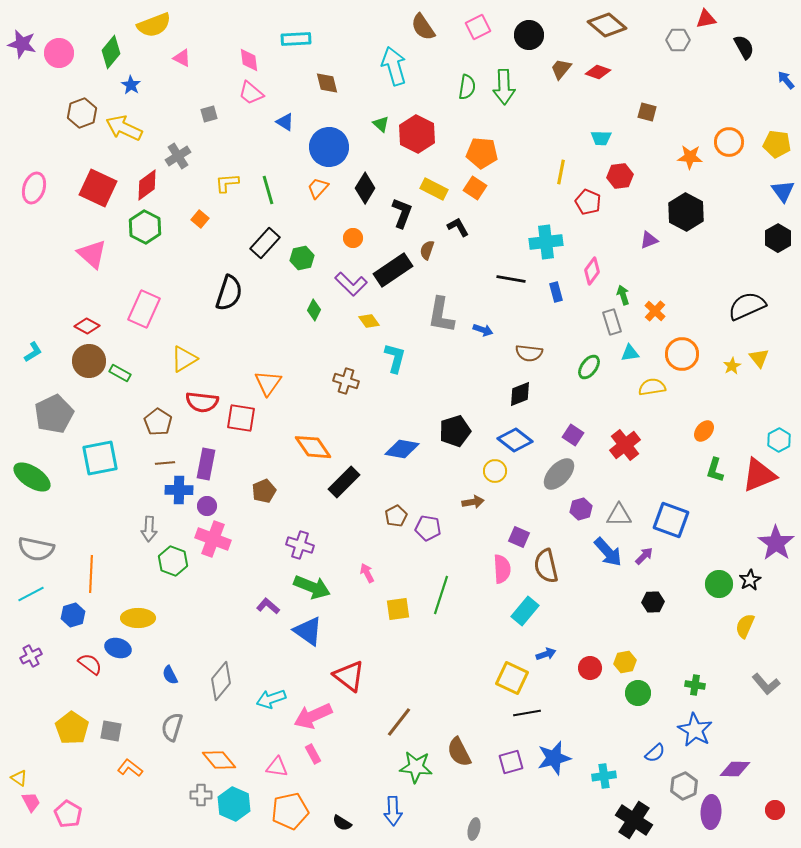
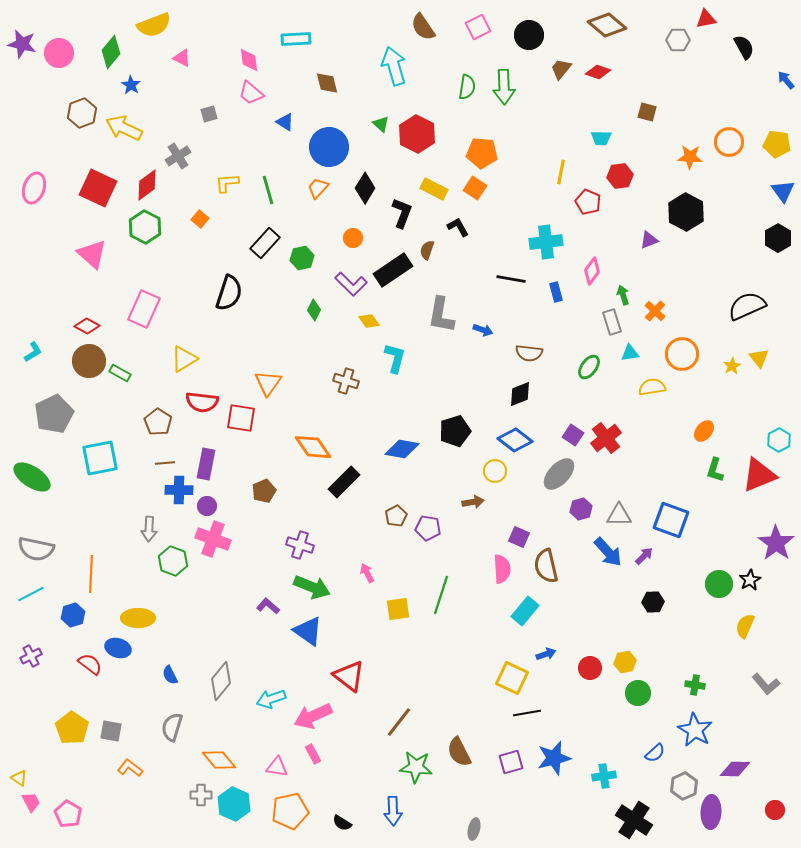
red cross at (625, 445): moved 19 px left, 7 px up
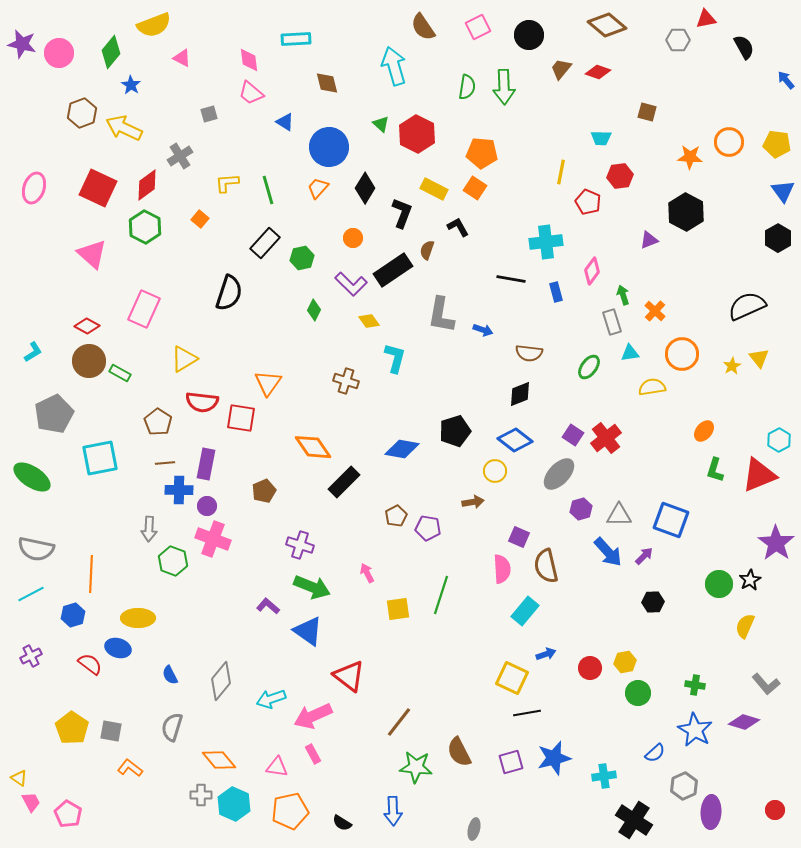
gray cross at (178, 156): moved 2 px right
purple diamond at (735, 769): moved 9 px right, 47 px up; rotated 16 degrees clockwise
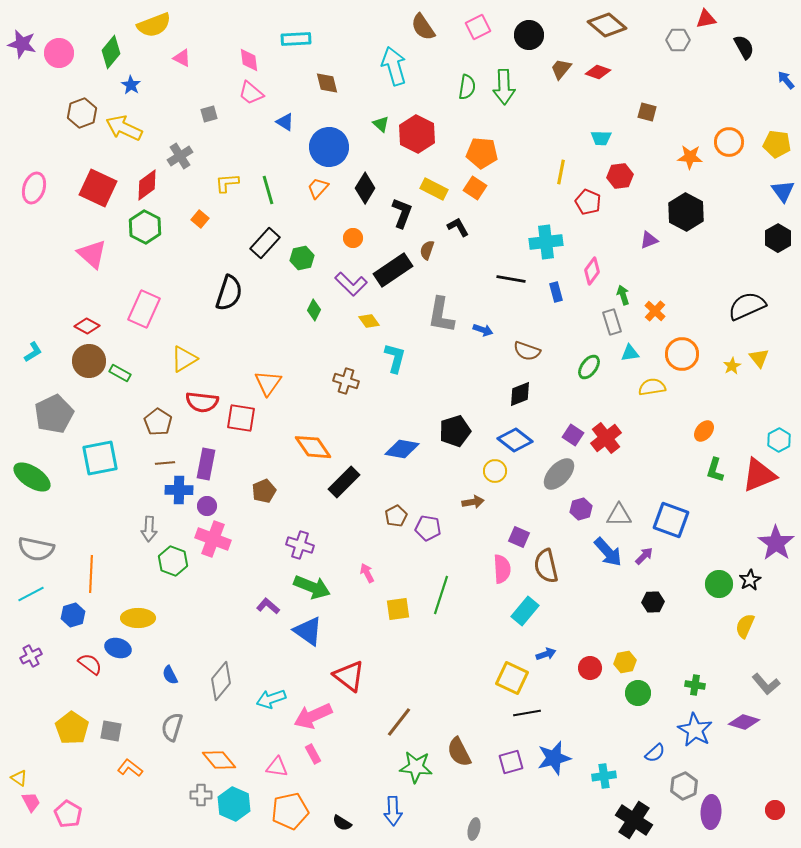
brown semicircle at (529, 353): moved 2 px left, 2 px up; rotated 12 degrees clockwise
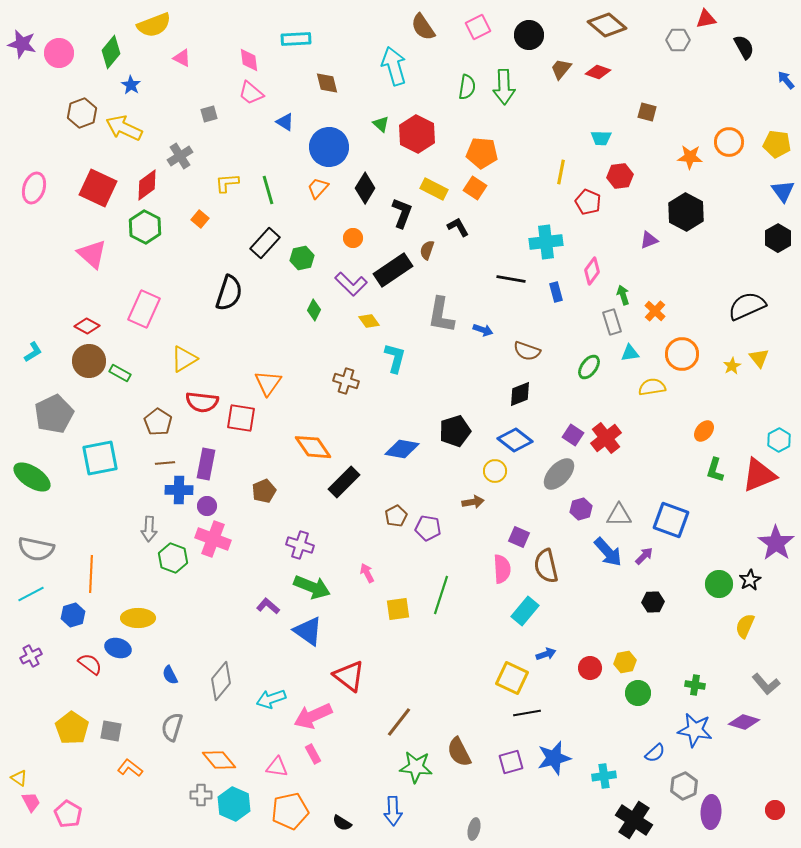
green hexagon at (173, 561): moved 3 px up
blue star at (695, 730): rotated 20 degrees counterclockwise
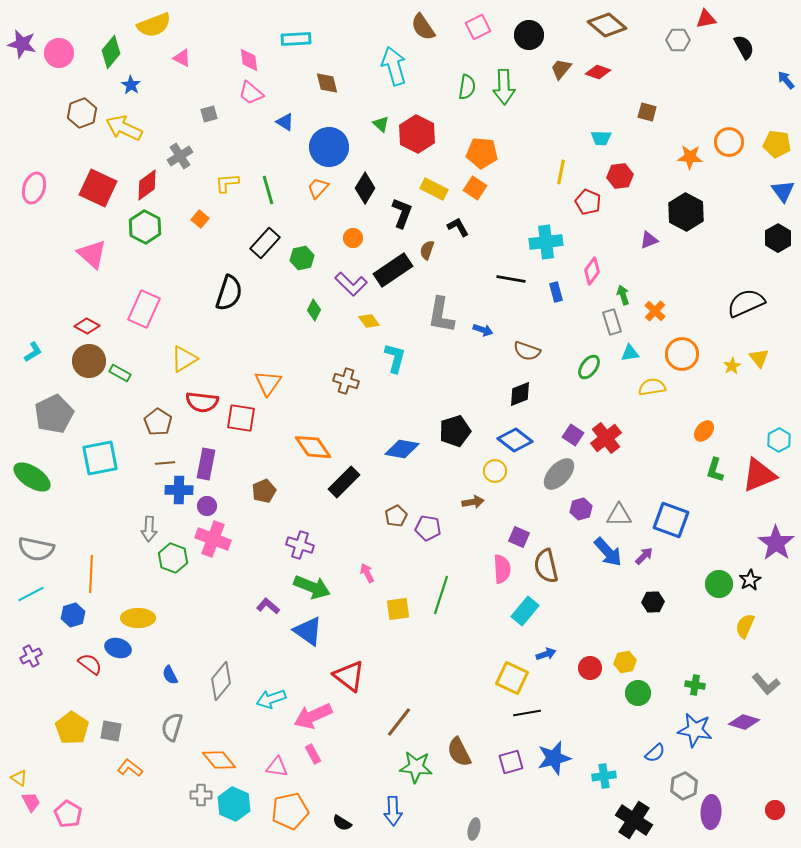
black semicircle at (747, 306): moved 1 px left, 3 px up
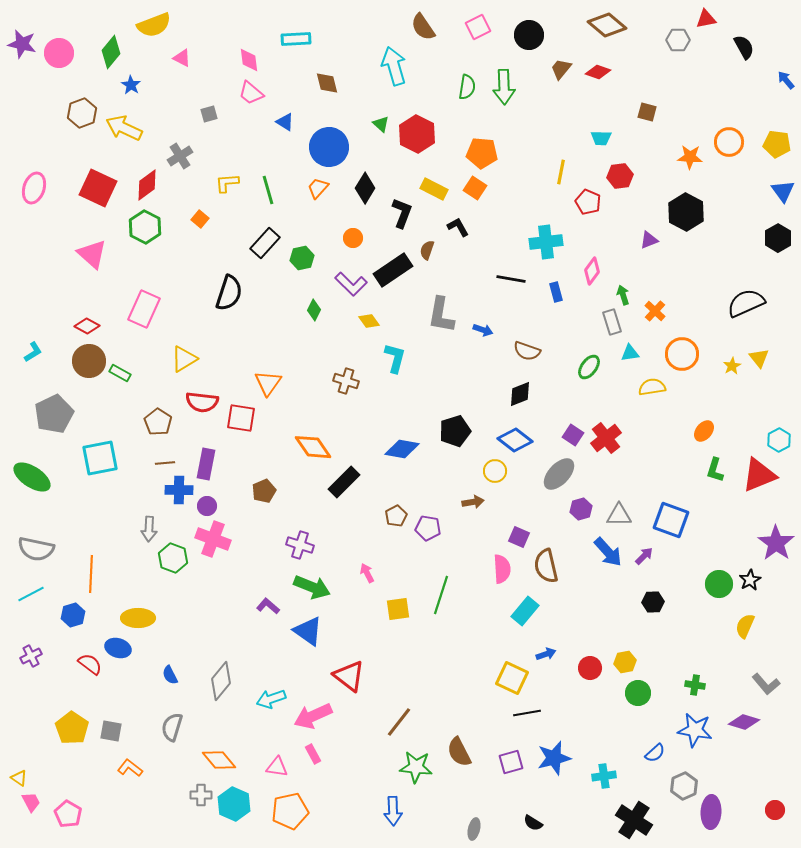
black semicircle at (342, 823): moved 191 px right
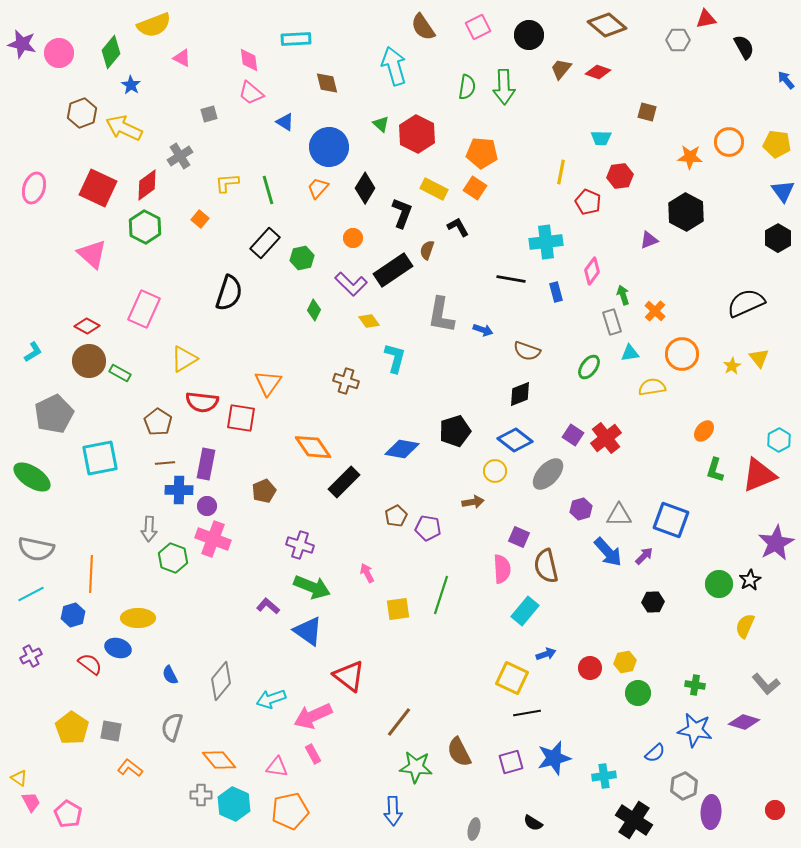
gray ellipse at (559, 474): moved 11 px left
purple star at (776, 543): rotated 9 degrees clockwise
